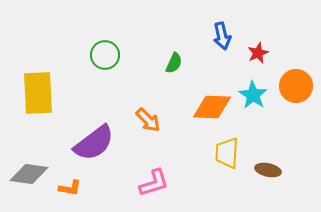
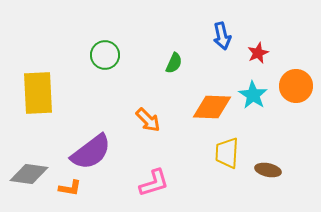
purple semicircle: moved 3 px left, 9 px down
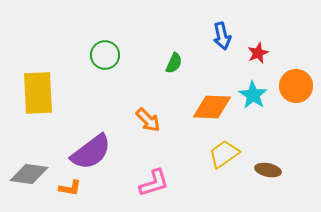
yellow trapezoid: moved 3 px left, 1 px down; rotated 52 degrees clockwise
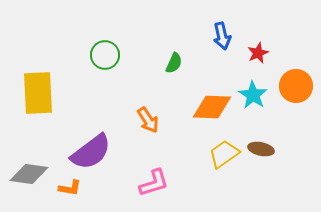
orange arrow: rotated 12 degrees clockwise
brown ellipse: moved 7 px left, 21 px up
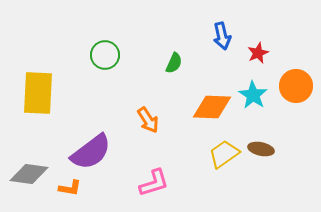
yellow rectangle: rotated 6 degrees clockwise
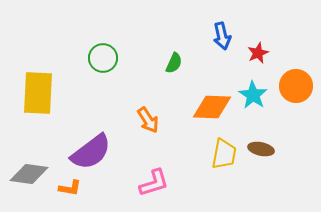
green circle: moved 2 px left, 3 px down
yellow trapezoid: rotated 136 degrees clockwise
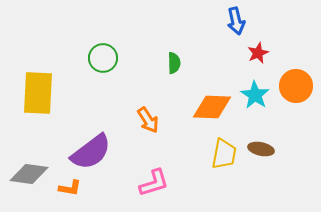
blue arrow: moved 14 px right, 15 px up
green semicircle: rotated 25 degrees counterclockwise
cyan star: moved 2 px right
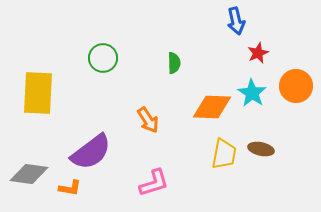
cyan star: moved 3 px left, 2 px up
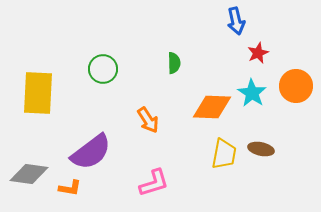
green circle: moved 11 px down
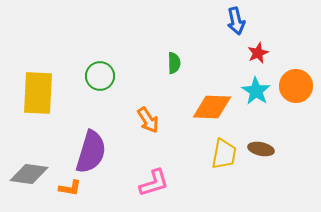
green circle: moved 3 px left, 7 px down
cyan star: moved 4 px right, 2 px up
purple semicircle: rotated 36 degrees counterclockwise
